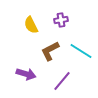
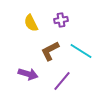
yellow semicircle: moved 2 px up
purple arrow: moved 2 px right
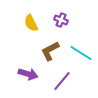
purple cross: rotated 32 degrees clockwise
cyan line: moved 2 px down
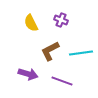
cyan line: rotated 40 degrees counterclockwise
purple line: rotated 70 degrees clockwise
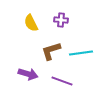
purple cross: rotated 16 degrees counterclockwise
brown L-shape: moved 1 px right; rotated 10 degrees clockwise
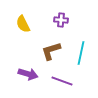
yellow semicircle: moved 8 px left, 1 px down
cyan line: rotated 70 degrees counterclockwise
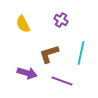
purple cross: rotated 24 degrees clockwise
brown L-shape: moved 2 px left, 3 px down
purple arrow: moved 1 px left, 1 px up
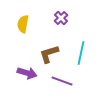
purple cross: moved 2 px up; rotated 16 degrees clockwise
yellow semicircle: rotated 36 degrees clockwise
